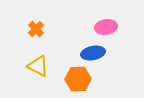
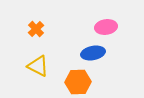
orange hexagon: moved 3 px down
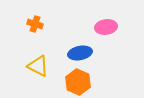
orange cross: moved 1 px left, 5 px up; rotated 28 degrees counterclockwise
blue ellipse: moved 13 px left
orange hexagon: rotated 25 degrees clockwise
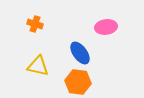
blue ellipse: rotated 65 degrees clockwise
yellow triangle: rotated 15 degrees counterclockwise
orange hexagon: rotated 15 degrees counterclockwise
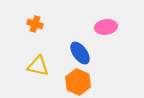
orange hexagon: rotated 15 degrees clockwise
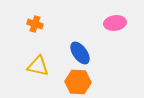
pink ellipse: moved 9 px right, 4 px up
orange hexagon: rotated 20 degrees counterclockwise
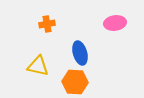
orange cross: moved 12 px right; rotated 28 degrees counterclockwise
blue ellipse: rotated 20 degrees clockwise
orange hexagon: moved 3 px left
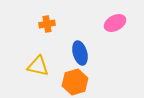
pink ellipse: rotated 20 degrees counterclockwise
orange hexagon: rotated 20 degrees counterclockwise
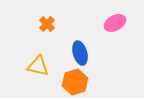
orange cross: rotated 35 degrees counterclockwise
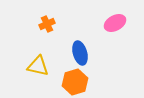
orange cross: rotated 21 degrees clockwise
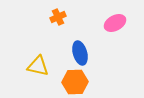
orange cross: moved 11 px right, 7 px up
orange hexagon: rotated 15 degrees clockwise
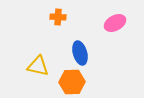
orange cross: rotated 28 degrees clockwise
orange hexagon: moved 3 px left
